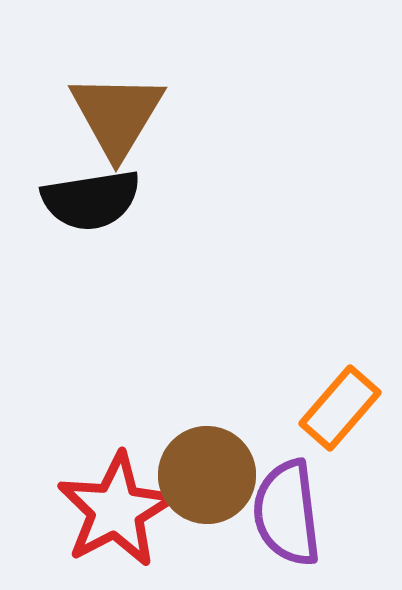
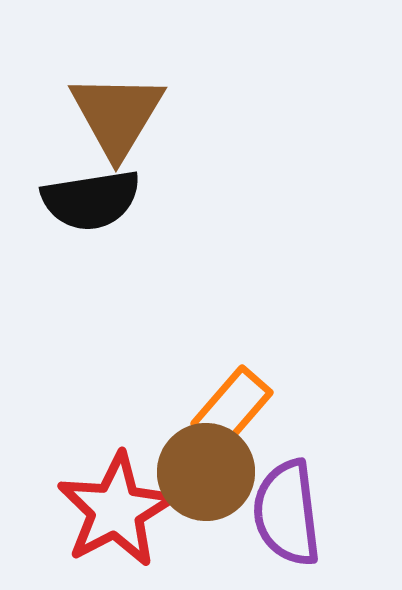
orange rectangle: moved 108 px left
brown circle: moved 1 px left, 3 px up
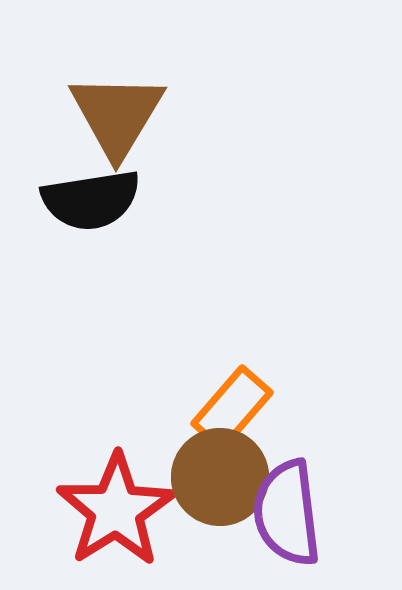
brown circle: moved 14 px right, 5 px down
red star: rotated 4 degrees counterclockwise
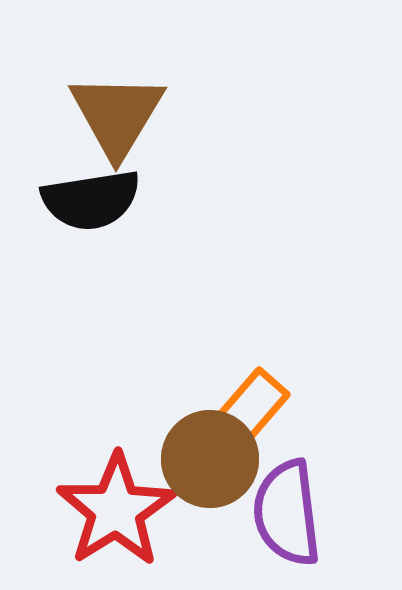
orange rectangle: moved 17 px right, 2 px down
brown circle: moved 10 px left, 18 px up
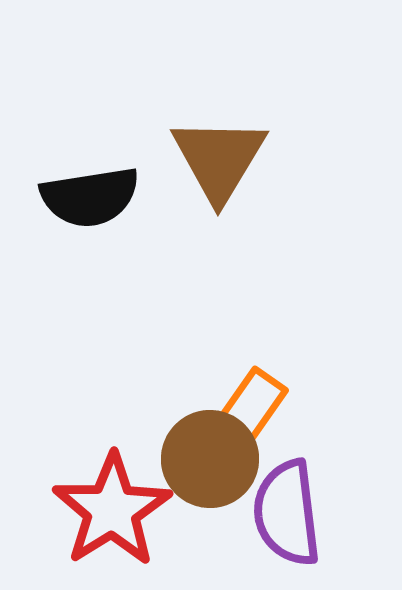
brown triangle: moved 102 px right, 44 px down
black semicircle: moved 1 px left, 3 px up
orange rectangle: rotated 6 degrees counterclockwise
red star: moved 4 px left
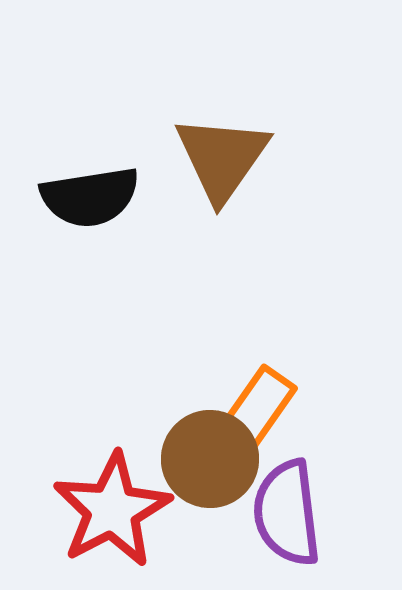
brown triangle: moved 3 px right, 1 px up; rotated 4 degrees clockwise
orange rectangle: moved 9 px right, 2 px up
red star: rotated 4 degrees clockwise
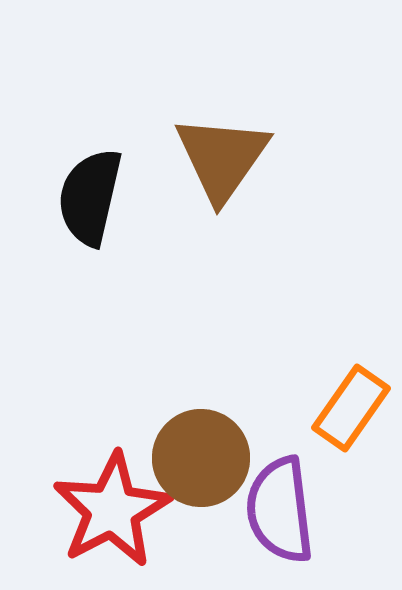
black semicircle: rotated 112 degrees clockwise
orange rectangle: moved 93 px right
brown circle: moved 9 px left, 1 px up
purple semicircle: moved 7 px left, 3 px up
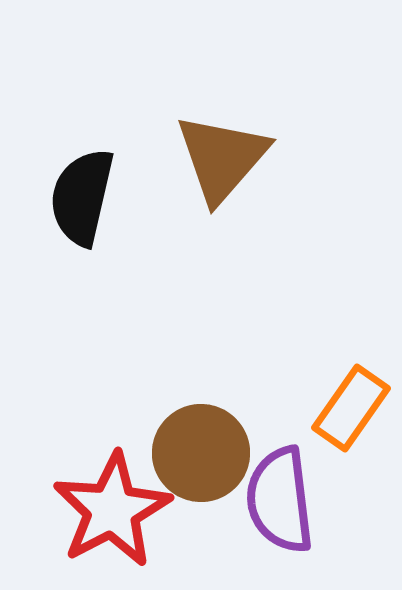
brown triangle: rotated 6 degrees clockwise
black semicircle: moved 8 px left
brown circle: moved 5 px up
purple semicircle: moved 10 px up
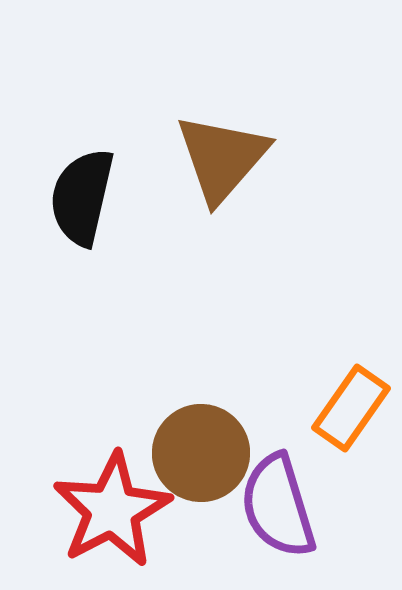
purple semicircle: moved 2 px left, 6 px down; rotated 10 degrees counterclockwise
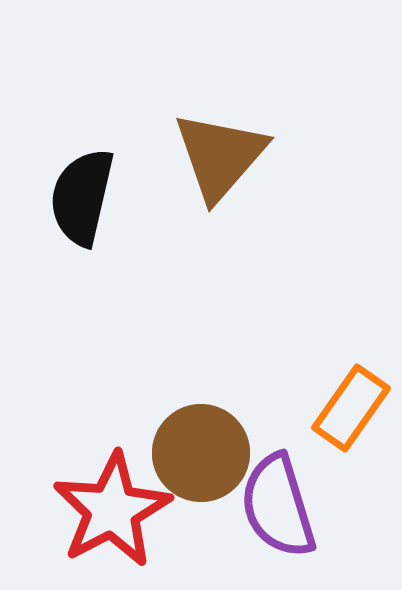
brown triangle: moved 2 px left, 2 px up
